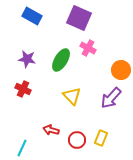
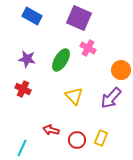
yellow triangle: moved 2 px right
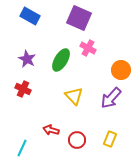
blue rectangle: moved 2 px left
purple star: rotated 18 degrees clockwise
yellow rectangle: moved 9 px right, 1 px down
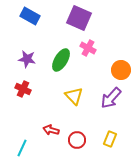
purple star: rotated 18 degrees counterclockwise
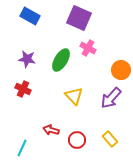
yellow rectangle: rotated 63 degrees counterclockwise
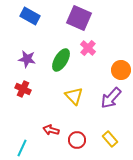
pink cross: rotated 14 degrees clockwise
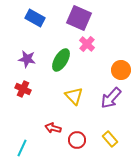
blue rectangle: moved 5 px right, 2 px down
pink cross: moved 1 px left, 4 px up
red arrow: moved 2 px right, 2 px up
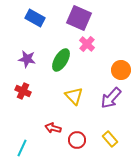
red cross: moved 2 px down
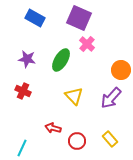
red circle: moved 1 px down
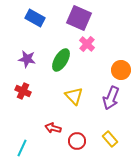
purple arrow: rotated 20 degrees counterclockwise
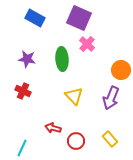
green ellipse: moved 1 px right, 1 px up; rotated 35 degrees counterclockwise
red circle: moved 1 px left
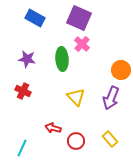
pink cross: moved 5 px left
yellow triangle: moved 2 px right, 1 px down
